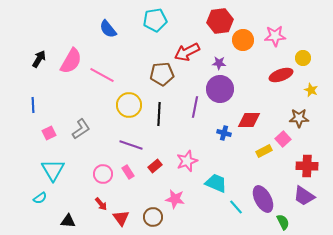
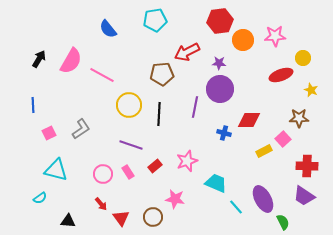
cyan triangle at (53, 170): moved 3 px right; rotated 45 degrees counterclockwise
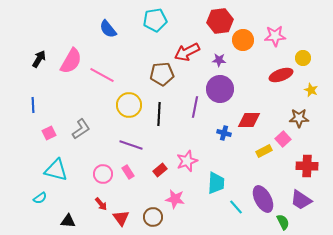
purple star at (219, 63): moved 3 px up
red rectangle at (155, 166): moved 5 px right, 4 px down
cyan trapezoid at (216, 183): rotated 70 degrees clockwise
purple trapezoid at (304, 196): moved 3 px left, 4 px down
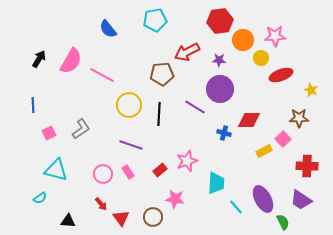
yellow circle at (303, 58): moved 42 px left
purple line at (195, 107): rotated 70 degrees counterclockwise
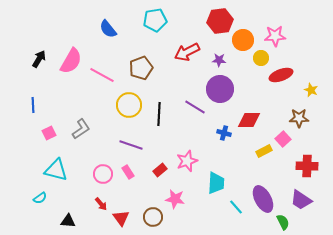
brown pentagon at (162, 74): moved 21 px left, 6 px up; rotated 15 degrees counterclockwise
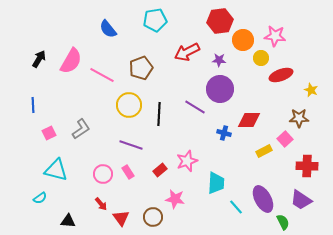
pink star at (275, 36): rotated 10 degrees clockwise
pink square at (283, 139): moved 2 px right
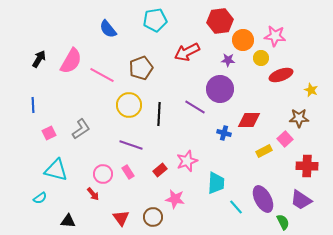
purple star at (219, 60): moved 9 px right
red arrow at (101, 204): moved 8 px left, 10 px up
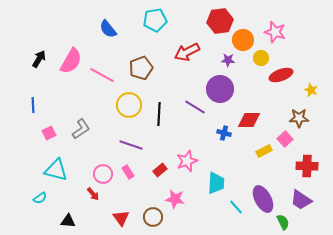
pink star at (275, 36): moved 4 px up; rotated 10 degrees clockwise
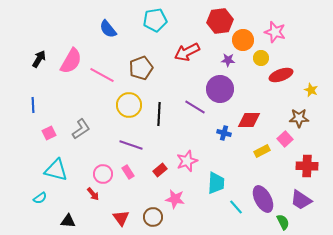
yellow rectangle at (264, 151): moved 2 px left
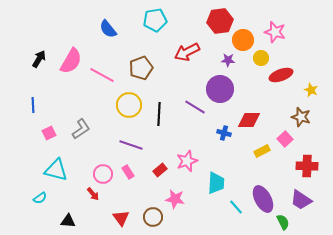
brown star at (299, 118): moved 2 px right, 1 px up; rotated 18 degrees clockwise
